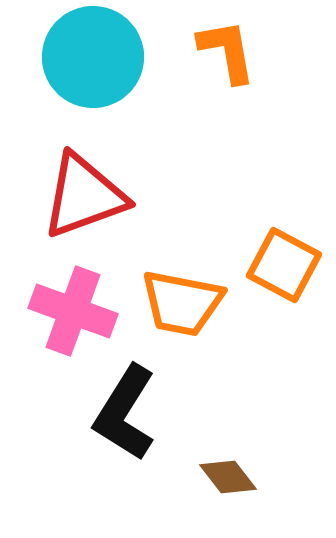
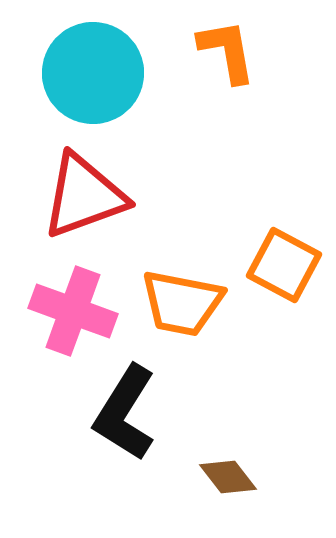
cyan circle: moved 16 px down
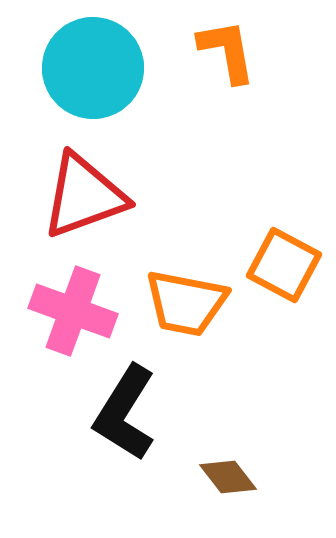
cyan circle: moved 5 px up
orange trapezoid: moved 4 px right
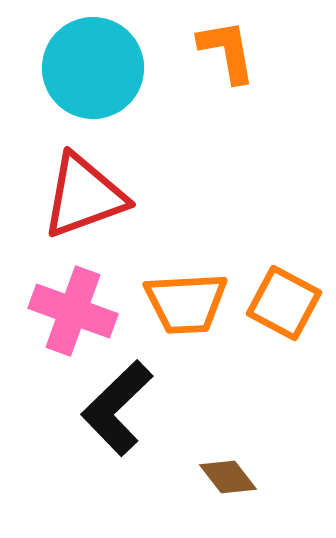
orange square: moved 38 px down
orange trapezoid: rotated 14 degrees counterclockwise
black L-shape: moved 8 px left, 5 px up; rotated 14 degrees clockwise
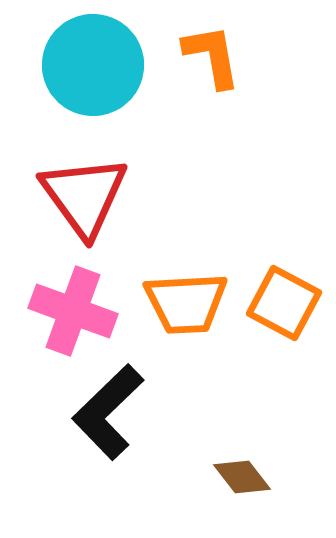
orange L-shape: moved 15 px left, 5 px down
cyan circle: moved 3 px up
red triangle: rotated 46 degrees counterclockwise
black L-shape: moved 9 px left, 4 px down
brown diamond: moved 14 px right
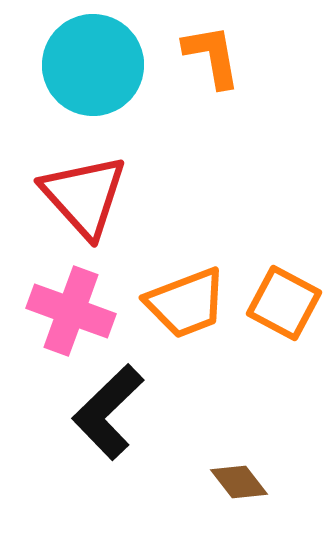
red triangle: rotated 6 degrees counterclockwise
orange trapezoid: rotated 18 degrees counterclockwise
pink cross: moved 2 px left
brown diamond: moved 3 px left, 5 px down
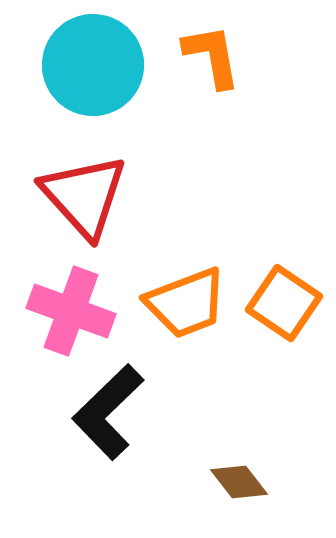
orange square: rotated 6 degrees clockwise
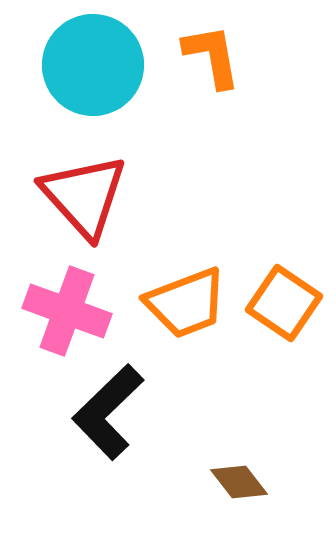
pink cross: moved 4 px left
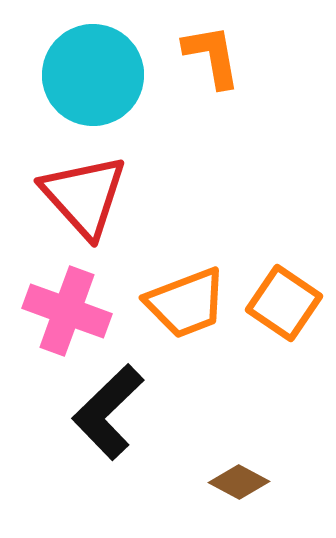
cyan circle: moved 10 px down
brown diamond: rotated 24 degrees counterclockwise
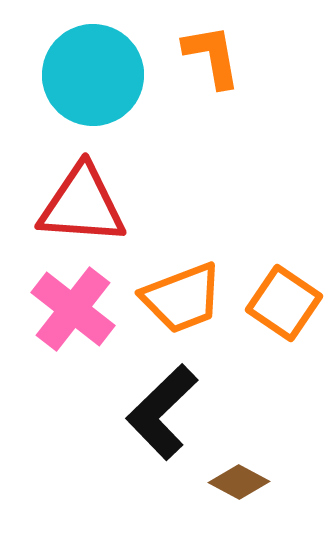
red triangle: moved 2 px left, 9 px down; rotated 44 degrees counterclockwise
orange trapezoid: moved 4 px left, 5 px up
pink cross: moved 6 px right, 2 px up; rotated 18 degrees clockwise
black L-shape: moved 54 px right
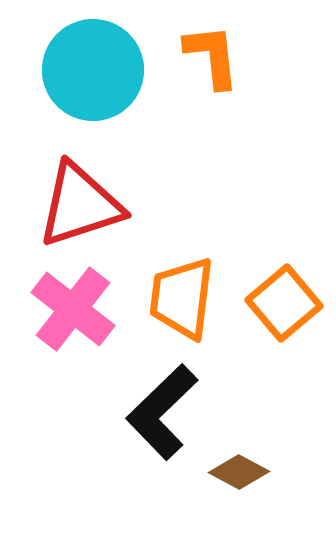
orange L-shape: rotated 4 degrees clockwise
cyan circle: moved 5 px up
red triangle: moved 2 px left; rotated 22 degrees counterclockwise
orange trapezoid: rotated 118 degrees clockwise
orange square: rotated 16 degrees clockwise
brown diamond: moved 10 px up
